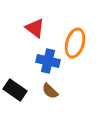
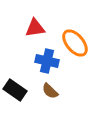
red triangle: rotated 45 degrees counterclockwise
orange ellipse: rotated 56 degrees counterclockwise
blue cross: moved 1 px left
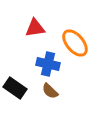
blue cross: moved 1 px right, 3 px down
black rectangle: moved 2 px up
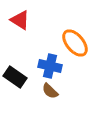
red triangle: moved 15 px left, 8 px up; rotated 40 degrees clockwise
blue cross: moved 2 px right, 2 px down
black rectangle: moved 11 px up
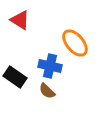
brown semicircle: moved 3 px left
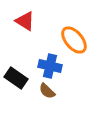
red triangle: moved 5 px right, 1 px down
orange ellipse: moved 1 px left, 3 px up
black rectangle: moved 1 px right, 1 px down
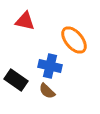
red triangle: rotated 20 degrees counterclockwise
black rectangle: moved 2 px down
